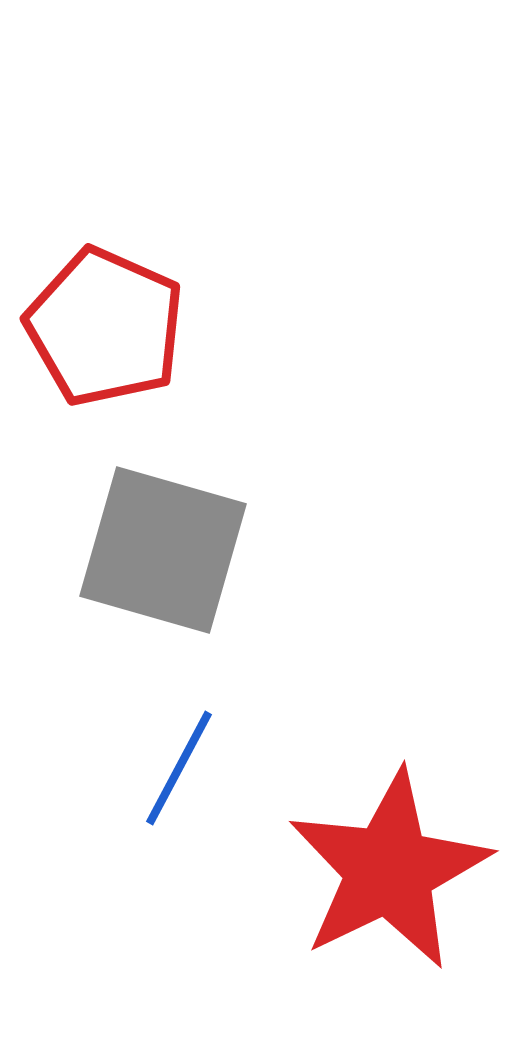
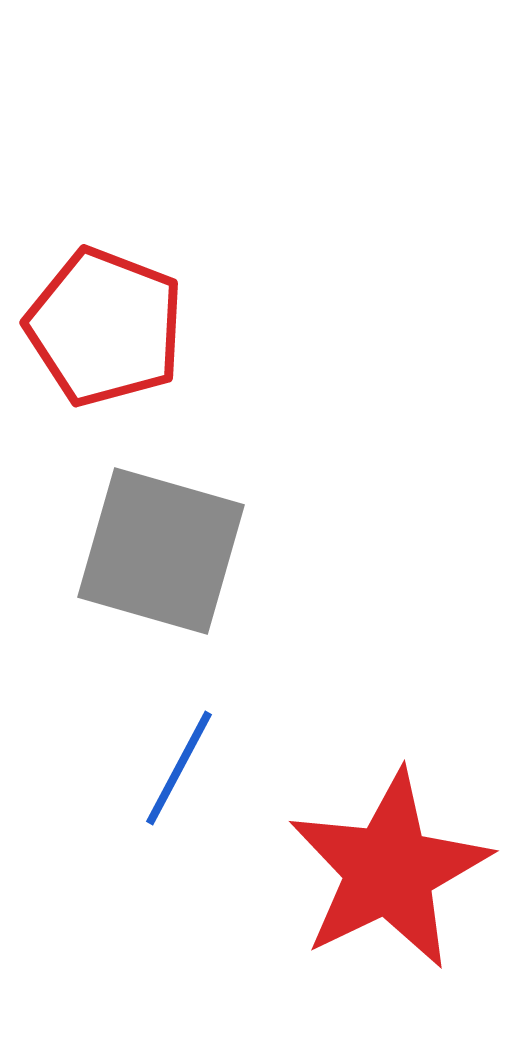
red pentagon: rotated 3 degrees counterclockwise
gray square: moved 2 px left, 1 px down
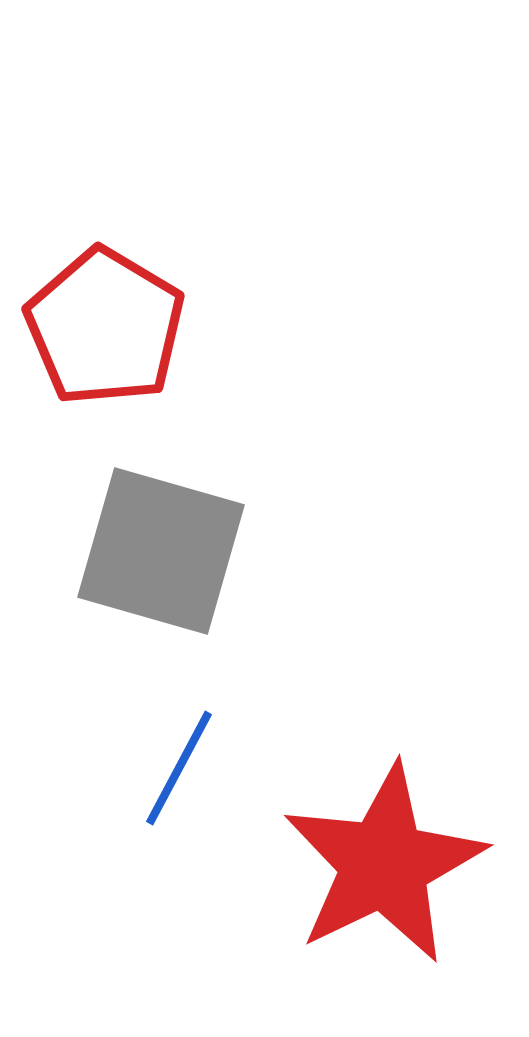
red pentagon: rotated 10 degrees clockwise
red star: moved 5 px left, 6 px up
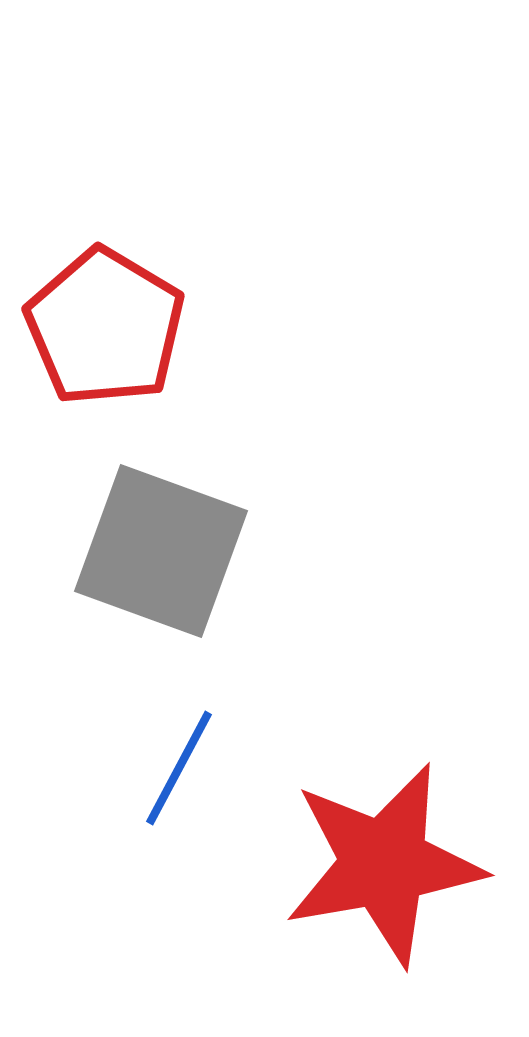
gray square: rotated 4 degrees clockwise
red star: rotated 16 degrees clockwise
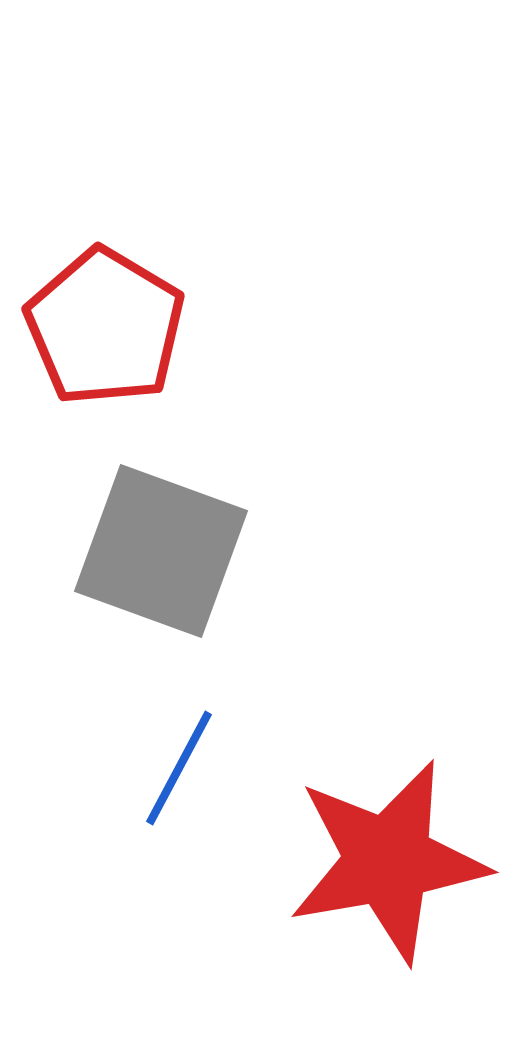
red star: moved 4 px right, 3 px up
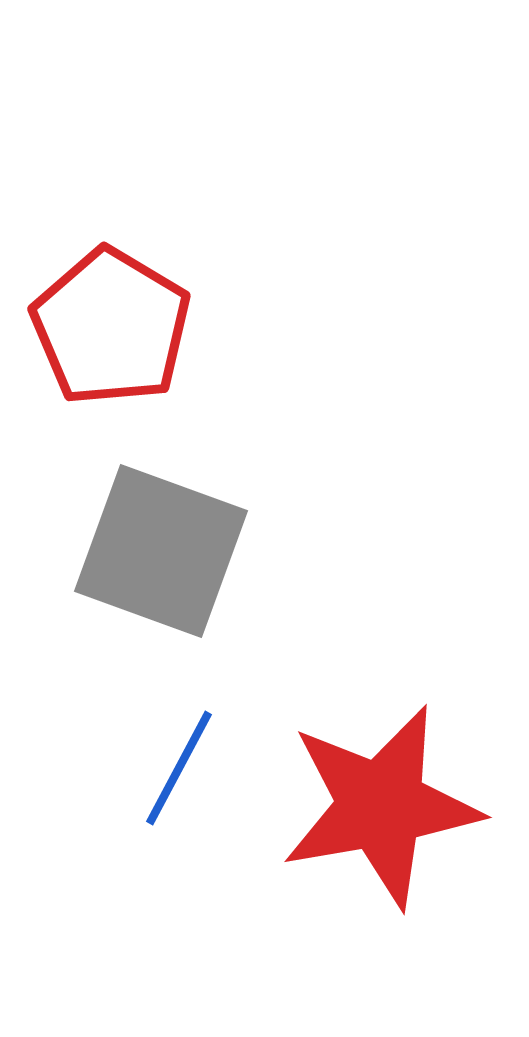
red pentagon: moved 6 px right
red star: moved 7 px left, 55 px up
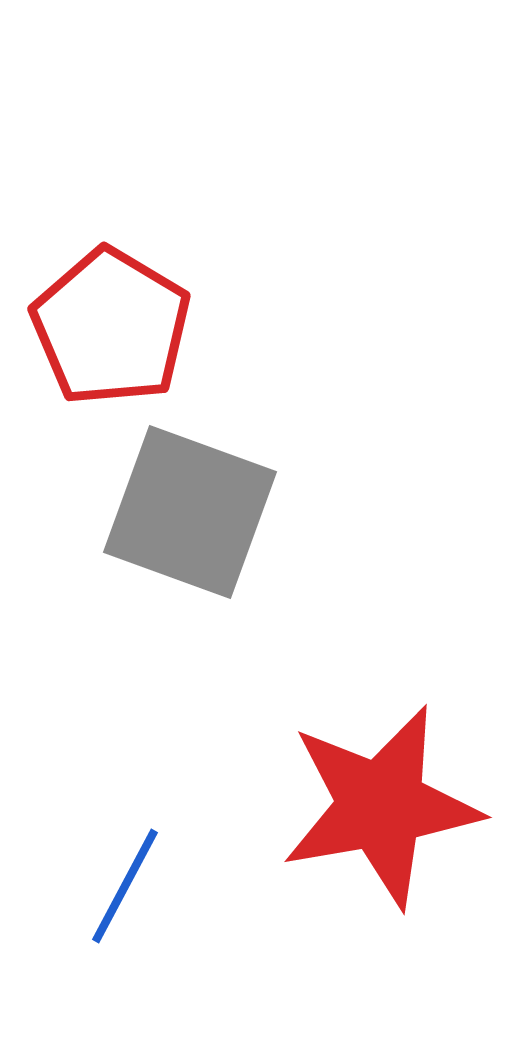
gray square: moved 29 px right, 39 px up
blue line: moved 54 px left, 118 px down
